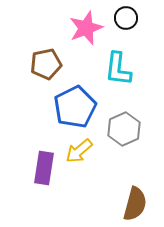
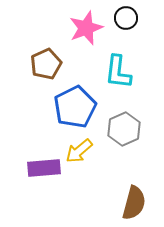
brown pentagon: rotated 12 degrees counterclockwise
cyan L-shape: moved 3 px down
purple rectangle: rotated 76 degrees clockwise
brown semicircle: moved 1 px left, 1 px up
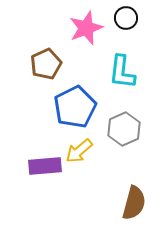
cyan L-shape: moved 4 px right
purple rectangle: moved 1 px right, 2 px up
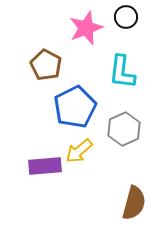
black circle: moved 1 px up
brown pentagon: moved 1 px down; rotated 20 degrees counterclockwise
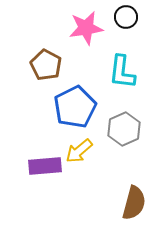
pink star: rotated 12 degrees clockwise
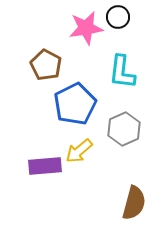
black circle: moved 8 px left
blue pentagon: moved 3 px up
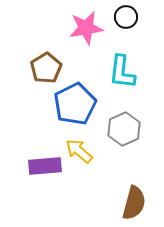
black circle: moved 8 px right
brown pentagon: moved 3 px down; rotated 12 degrees clockwise
yellow arrow: rotated 80 degrees clockwise
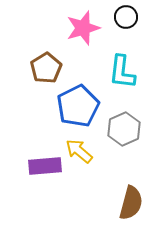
pink star: moved 3 px left; rotated 8 degrees counterclockwise
blue pentagon: moved 3 px right, 2 px down
brown semicircle: moved 3 px left
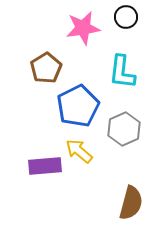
pink star: rotated 8 degrees clockwise
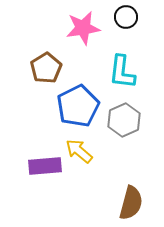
gray hexagon: moved 9 px up
